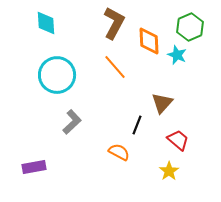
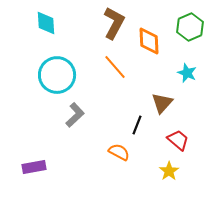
cyan star: moved 10 px right, 18 px down
gray L-shape: moved 3 px right, 7 px up
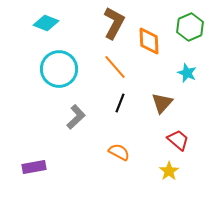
cyan diamond: rotated 65 degrees counterclockwise
cyan circle: moved 2 px right, 6 px up
gray L-shape: moved 1 px right, 2 px down
black line: moved 17 px left, 22 px up
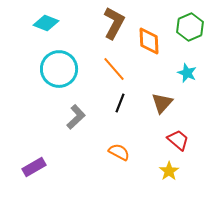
orange line: moved 1 px left, 2 px down
purple rectangle: rotated 20 degrees counterclockwise
